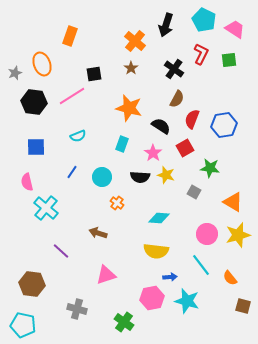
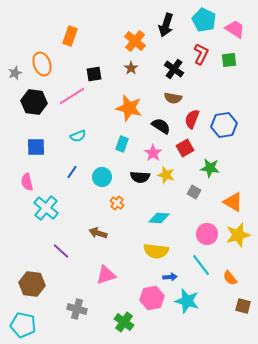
brown semicircle at (177, 99): moved 4 px left, 1 px up; rotated 72 degrees clockwise
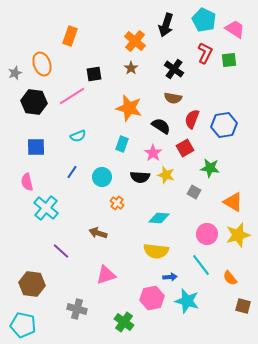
red L-shape at (201, 54): moved 4 px right, 1 px up
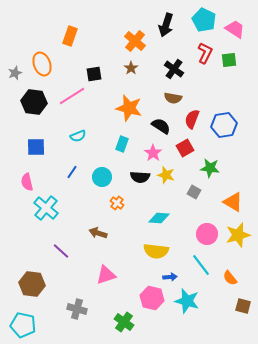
pink hexagon at (152, 298): rotated 25 degrees clockwise
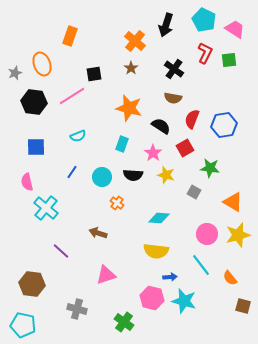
black semicircle at (140, 177): moved 7 px left, 2 px up
cyan star at (187, 301): moved 3 px left
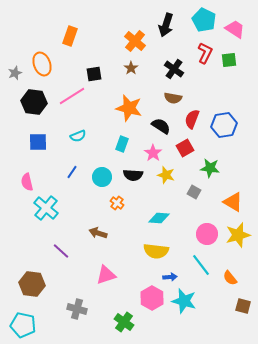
blue square at (36, 147): moved 2 px right, 5 px up
pink hexagon at (152, 298): rotated 15 degrees clockwise
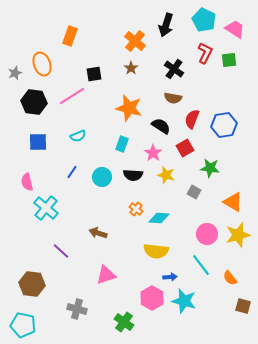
orange cross at (117, 203): moved 19 px right, 6 px down
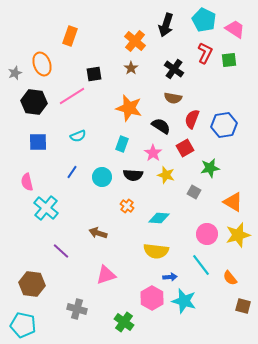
green star at (210, 168): rotated 18 degrees counterclockwise
orange cross at (136, 209): moved 9 px left, 3 px up
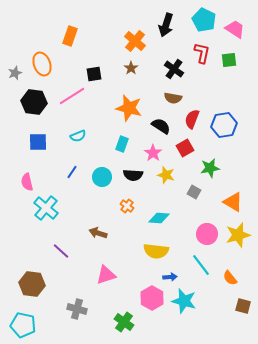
red L-shape at (205, 53): moved 3 px left; rotated 15 degrees counterclockwise
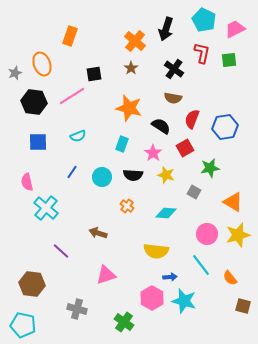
black arrow at (166, 25): moved 4 px down
pink trapezoid at (235, 29): rotated 60 degrees counterclockwise
blue hexagon at (224, 125): moved 1 px right, 2 px down
cyan diamond at (159, 218): moved 7 px right, 5 px up
